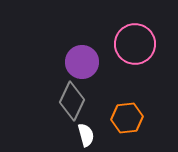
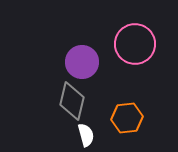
gray diamond: rotated 12 degrees counterclockwise
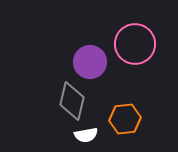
purple circle: moved 8 px right
orange hexagon: moved 2 px left, 1 px down
white semicircle: rotated 95 degrees clockwise
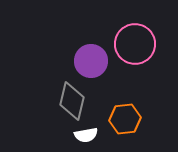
purple circle: moved 1 px right, 1 px up
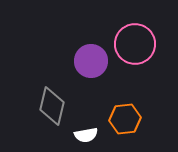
gray diamond: moved 20 px left, 5 px down
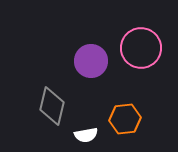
pink circle: moved 6 px right, 4 px down
